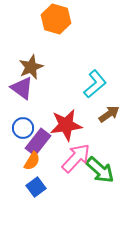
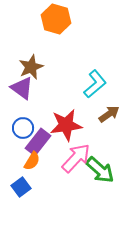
blue square: moved 15 px left
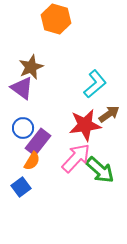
red star: moved 19 px right
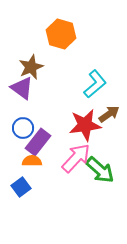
orange hexagon: moved 5 px right, 15 px down
orange semicircle: rotated 120 degrees counterclockwise
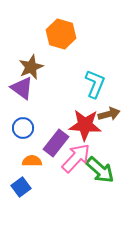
cyan L-shape: rotated 28 degrees counterclockwise
brown arrow: rotated 20 degrees clockwise
red star: rotated 12 degrees clockwise
purple rectangle: moved 18 px right, 1 px down
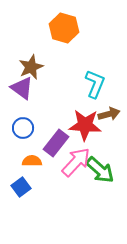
orange hexagon: moved 3 px right, 6 px up
pink arrow: moved 4 px down
